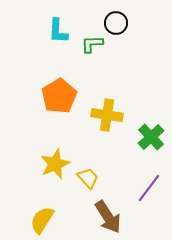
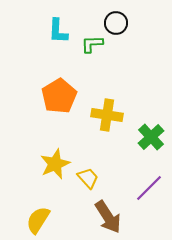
purple line: rotated 8 degrees clockwise
yellow semicircle: moved 4 px left
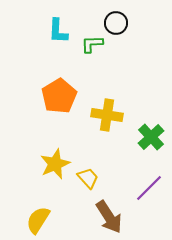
brown arrow: moved 1 px right
